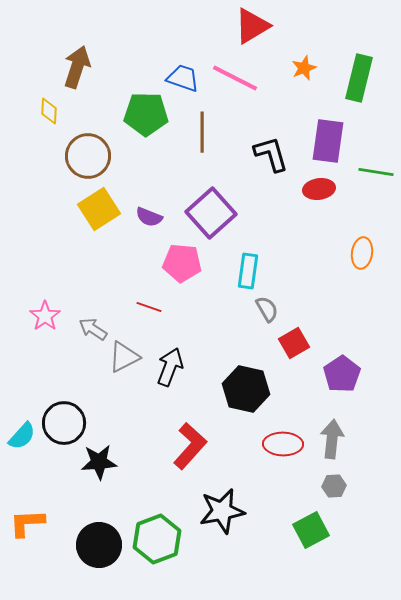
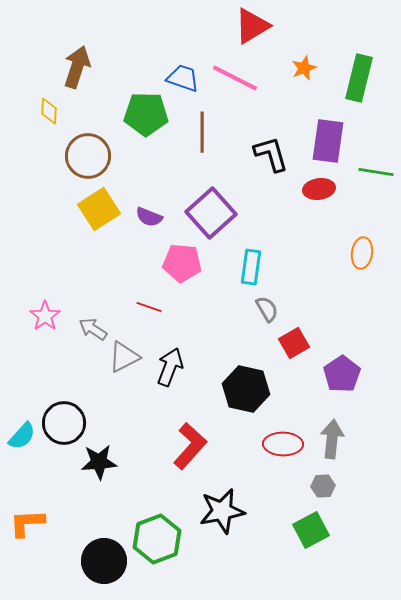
cyan rectangle at (248, 271): moved 3 px right, 4 px up
gray hexagon at (334, 486): moved 11 px left
black circle at (99, 545): moved 5 px right, 16 px down
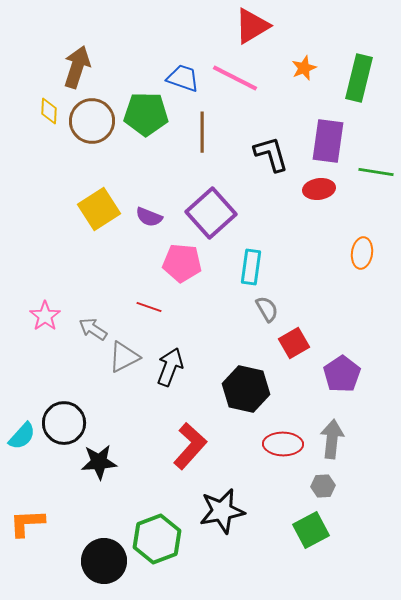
brown circle at (88, 156): moved 4 px right, 35 px up
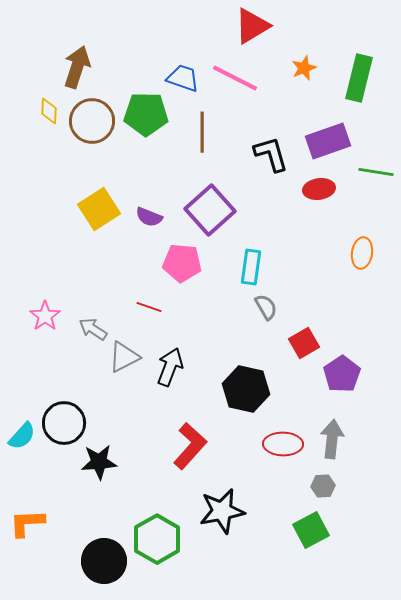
purple rectangle at (328, 141): rotated 63 degrees clockwise
purple square at (211, 213): moved 1 px left, 3 px up
gray semicircle at (267, 309): moved 1 px left, 2 px up
red square at (294, 343): moved 10 px right
green hexagon at (157, 539): rotated 9 degrees counterclockwise
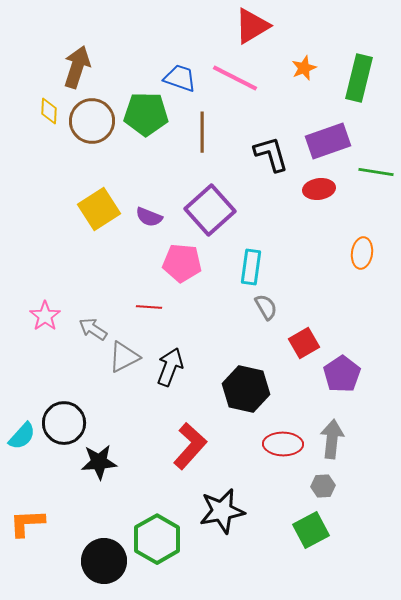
blue trapezoid at (183, 78): moved 3 px left
red line at (149, 307): rotated 15 degrees counterclockwise
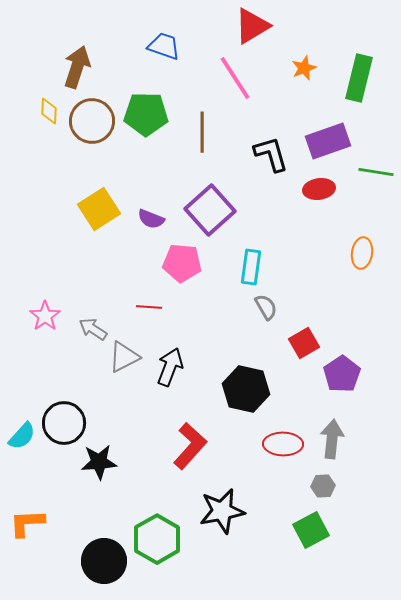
blue trapezoid at (180, 78): moved 16 px left, 32 px up
pink line at (235, 78): rotated 30 degrees clockwise
purple semicircle at (149, 217): moved 2 px right, 2 px down
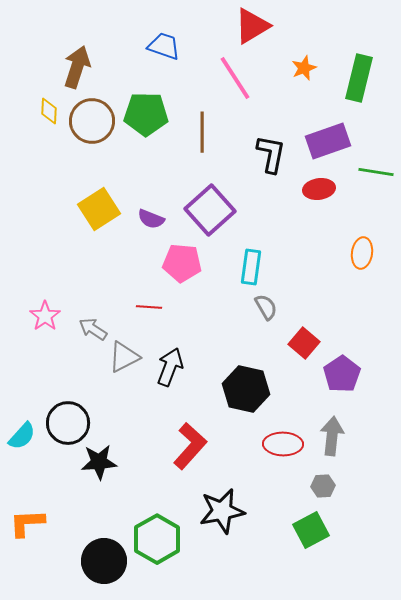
black L-shape at (271, 154): rotated 27 degrees clockwise
red square at (304, 343): rotated 20 degrees counterclockwise
black circle at (64, 423): moved 4 px right
gray arrow at (332, 439): moved 3 px up
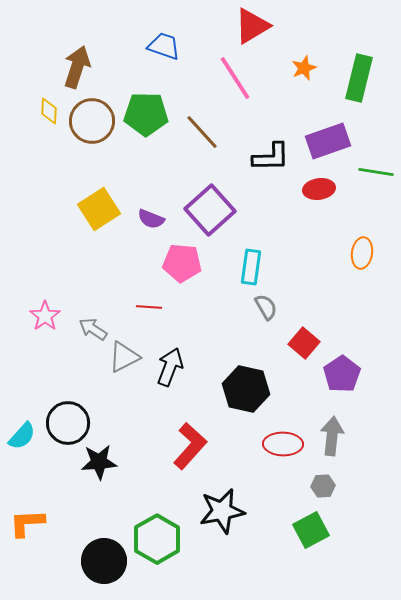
brown line at (202, 132): rotated 42 degrees counterclockwise
black L-shape at (271, 154): moved 3 px down; rotated 78 degrees clockwise
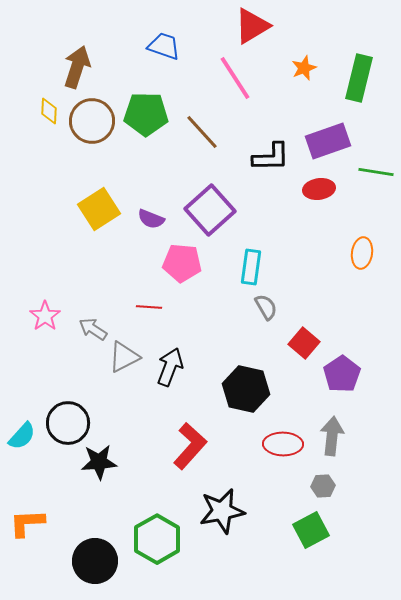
black circle at (104, 561): moved 9 px left
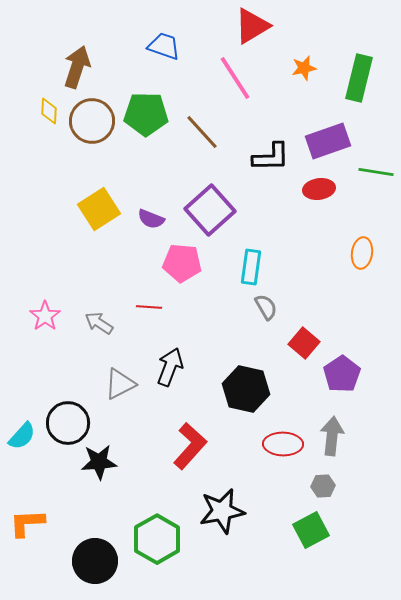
orange star at (304, 68): rotated 10 degrees clockwise
gray arrow at (93, 329): moved 6 px right, 6 px up
gray triangle at (124, 357): moved 4 px left, 27 px down
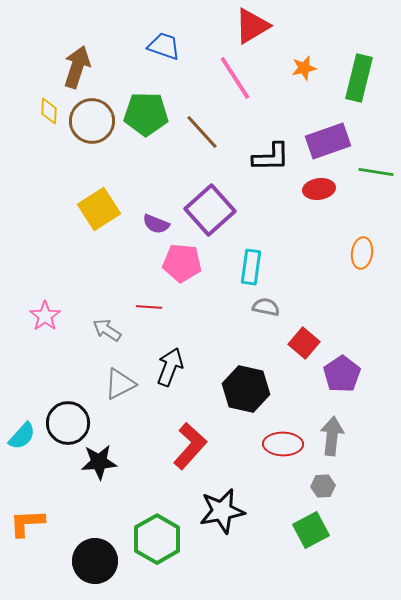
purple semicircle at (151, 219): moved 5 px right, 5 px down
gray semicircle at (266, 307): rotated 48 degrees counterclockwise
gray arrow at (99, 323): moved 8 px right, 7 px down
